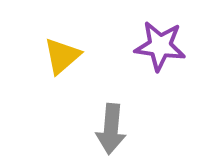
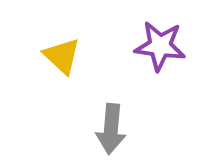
yellow triangle: rotated 36 degrees counterclockwise
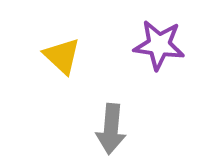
purple star: moved 1 px left, 1 px up
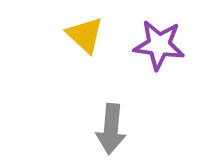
yellow triangle: moved 23 px right, 21 px up
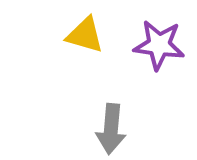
yellow triangle: rotated 27 degrees counterclockwise
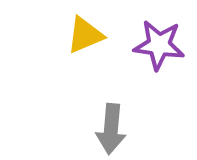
yellow triangle: rotated 39 degrees counterclockwise
